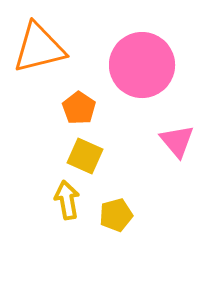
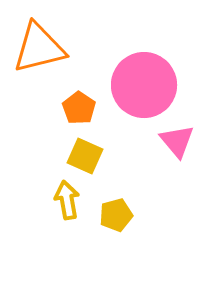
pink circle: moved 2 px right, 20 px down
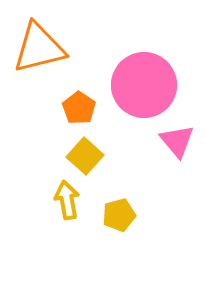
yellow square: rotated 18 degrees clockwise
yellow pentagon: moved 3 px right
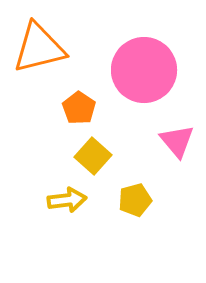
pink circle: moved 15 px up
yellow square: moved 8 px right
yellow arrow: rotated 93 degrees clockwise
yellow pentagon: moved 16 px right, 15 px up
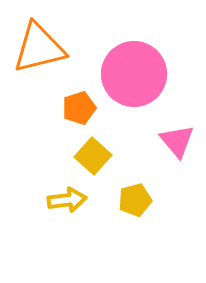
pink circle: moved 10 px left, 4 px down
orange pentagon: rotated 20 degrees clockwise
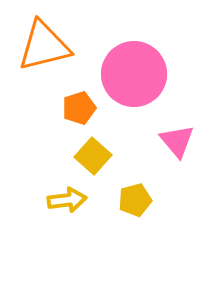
orange triangle: moved 5 px right, 2 px up
